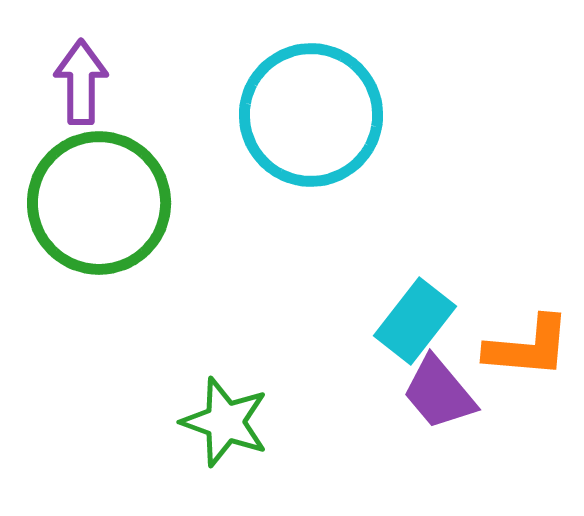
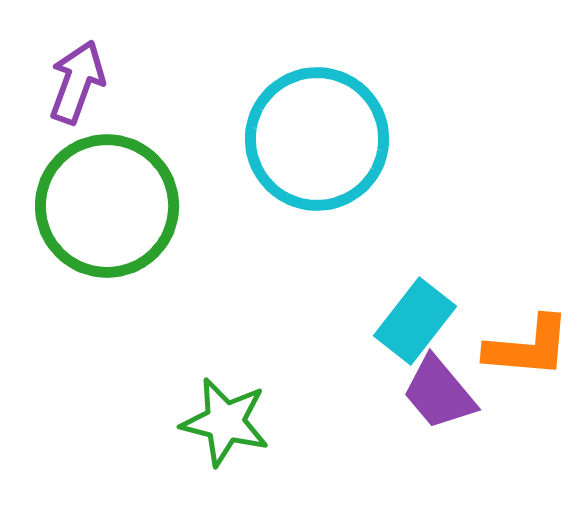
purple arrow: moved 4 px left; rotated 20 degrees clockwise
cyan circle: moved 6 px right, 24 px down
green circle: moved 8 px right, 3 px down
green star: rotated 6 degrees counterclockwise
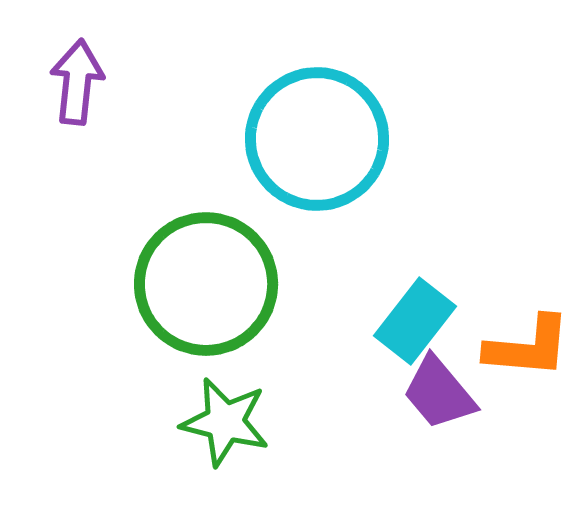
purple arrow: rotated 14 degrees counterclockwise
green circle: moved 99 px right, 78 px down
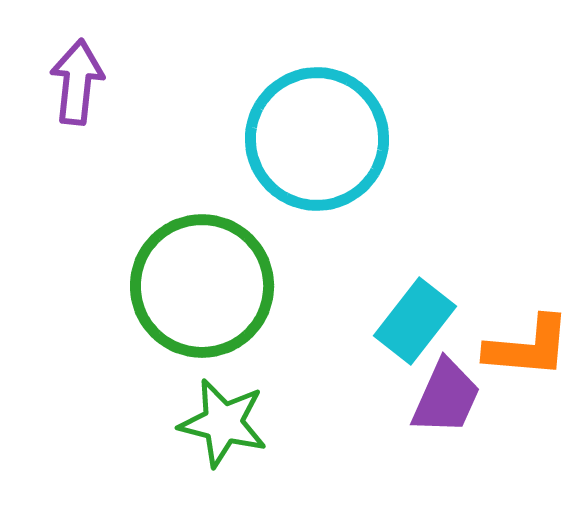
green circle: moved 4 px left, 2 px down
purple trapezoid: moved 7 px right, 4 px down; rotated 116 degrees counterclockwise
green star: moved 2 px left, 1 px down
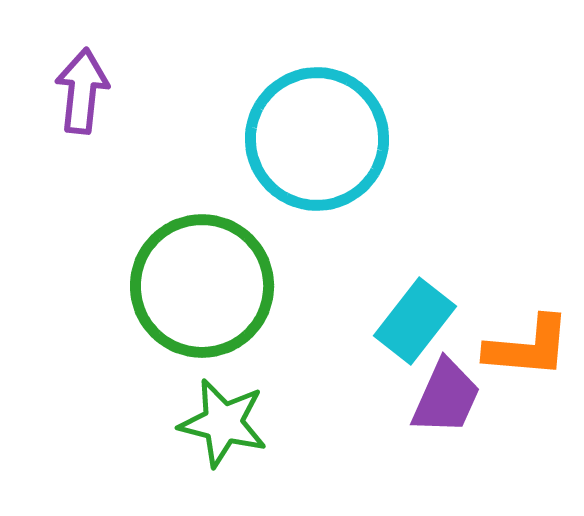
purple arrow: moved 5 px right, 9 px down
